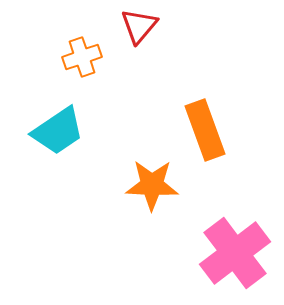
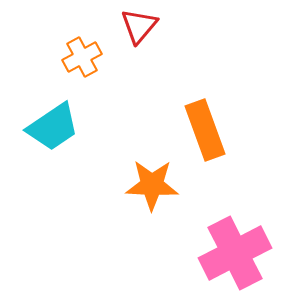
orange cross: rotated 9 degrees counterclockwise
cyan trapezoid: moved 5 px left, 4 px up
pink cross: rotated 10 degrees clockwise
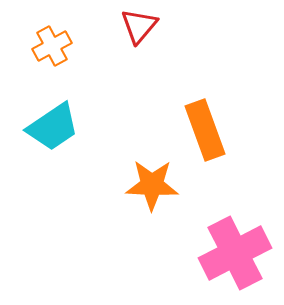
orange cross: moved 30 px left, 11 px up
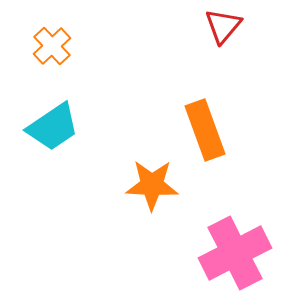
red triangle: moved 84 px right
orange cross: rotated 15 degrees counterclockwise
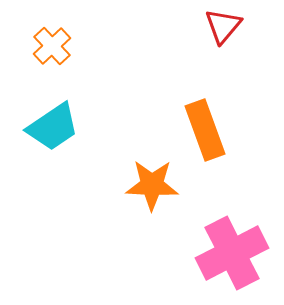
pink cross: moved 3 px left
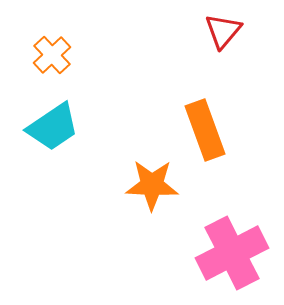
red triangle: moved 5 px down
orange cross: moved 9 px down
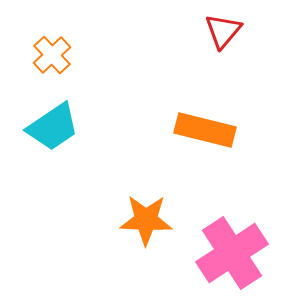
orange rectangle: rotated 56 degrees counterclockwise
orange star: moved 6 px left, 35 px down
pink cross: rotated 6 degrees counterclockwise
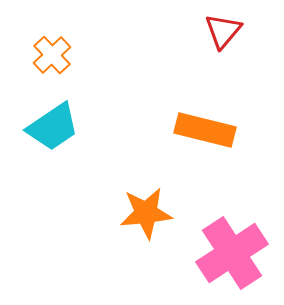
orange star: moved 7 px up; rotated 8 degrees counterclockwise
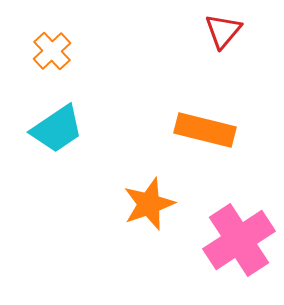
orange cross: moved 4 px up
cyan trapezoid: moved 4 px right, 2 px down
orange star: moved 3 px right, 9 px up; rotated 14 degrees counterclockwise
pink cross: moved 7 px right, 13 px up
